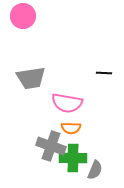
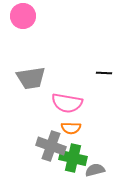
green cross: rotated 12 degrees clockwise
gray semicircle: rotated 126 degrees counterclockwise
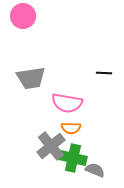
gray cross: rotated 32 degrees clockwise
gray semicircle: rotated 36 degrees clockwise
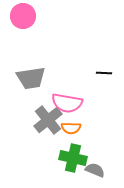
gray cross: moved 3 px left, 26 px up
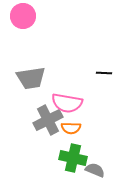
gray cross: rotated 12 degrees clockwise
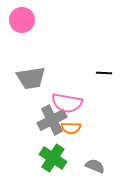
pink circle: moved 1 px left, 4 px down
gray cross: moved 4 px right
green cross: moved 20 px left; rotated 20 degrees clockwise
gray semicircle: moved 4 px up
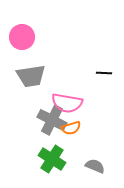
pink circle: moved 17 px down
gray trapezoid: moved 2 px up
gray cross: rotated 36 degrees counterclockwise
orange semicircle: rotated 18 degrees counterclockwise
green cross: moved 1 px left, 1 px down
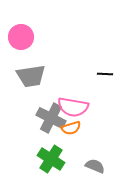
pink circle: moved 1 px left
black line: moved 1 px right, 1 px down
pink semicircle: moved 6 px right, 4 px down
gray cross: moved 1 px left, 2 px up
green cross: moved 1 px left
